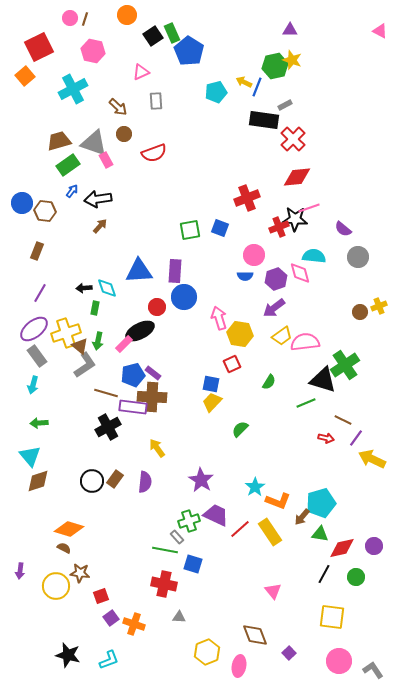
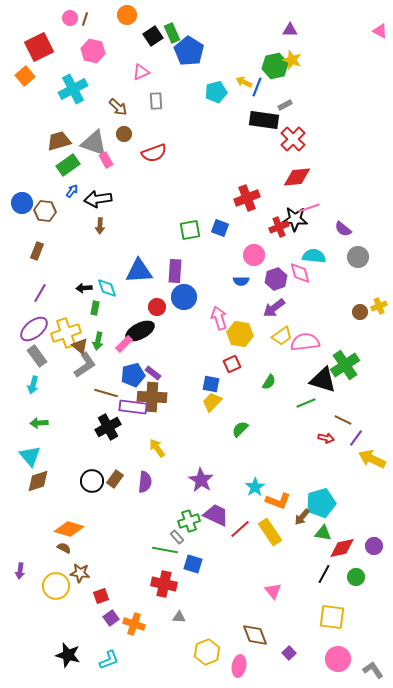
brown arrow at (100, 226): rotated 140 degrees clockwise
blue semicircle at (245, 276): moved 4 px left, 5 px down
green triangle at (320, 534): moved 3 px right, 1 px up
pink circle at (339, 661): moved 1 px left, 2 px up
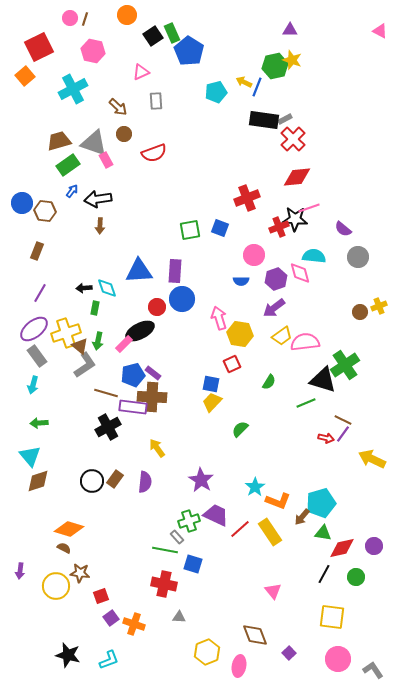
gray rectangle at (285, 105): moved 14 px down
blue circle at (184, 297): moved 2 px left, 2 px down
purple line at (356, 438): moved 13 px left, 4 px up
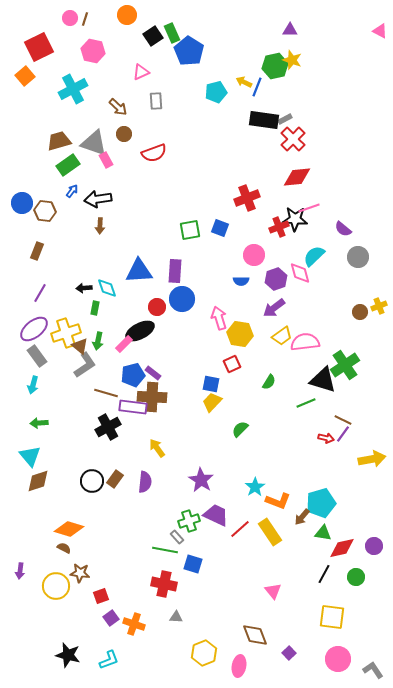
cyan semicircle at (314, 256): rotated 50 degrees counterclockwise
yellow arrow at (372, 459): rotated 144 degrees clockwise
gray triangle at (179, 617): moved 3 px left
yellow hexagon at (207, 652): moved 3 px left, 1 px down
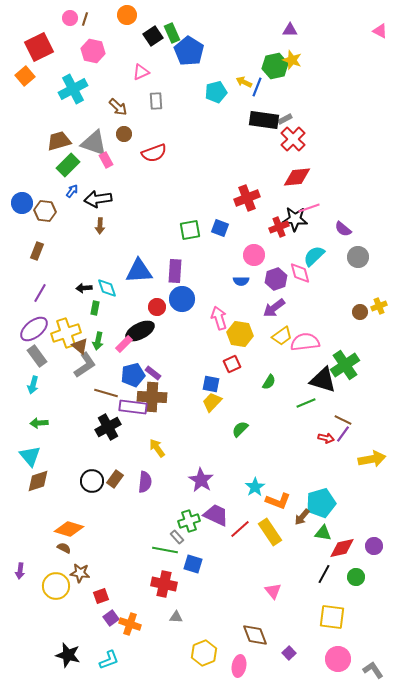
green rectangle at (68, 165): rotated 10 degrees counterclockwise
orange cross at (134, 624): moved 4 px left
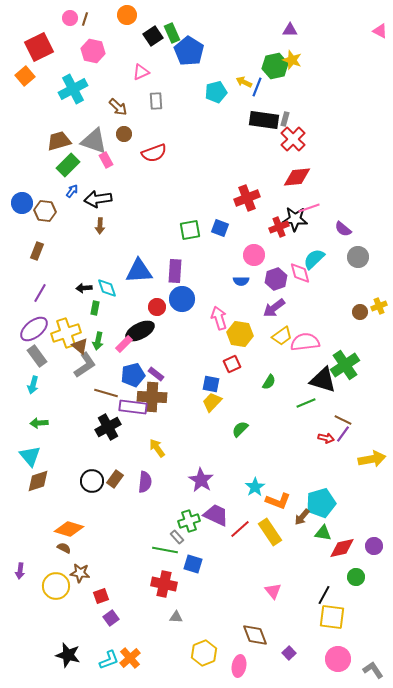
gray rectangle at (285, 119): rotated 48 degrees counterclockwise
gray triangle at (94, 143): moved 2 px up
cyan semicircle at (314, 256): moved 3 px down
purple rectangle at (153, 373): moved 3 px right, 1 px down
black line at (324, 574): moved 21 px down
orange cross at (130, 624): moved 34 px down; rotated 30 degrees clockwise
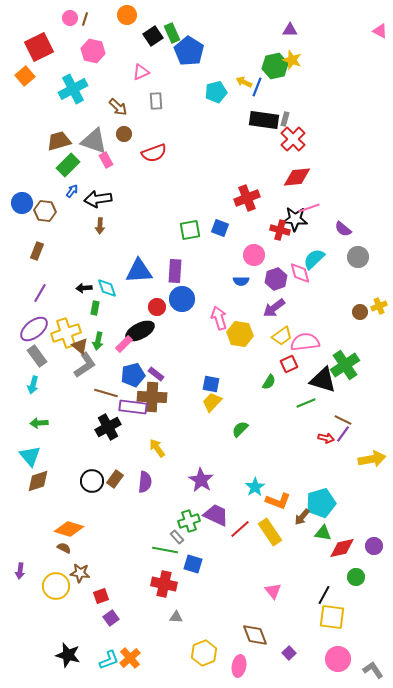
red cross at (279, 227): moved 1 px right, 3 px down; rotated 36 degrees clockwise
red square at (232, 364): moved 57 px right
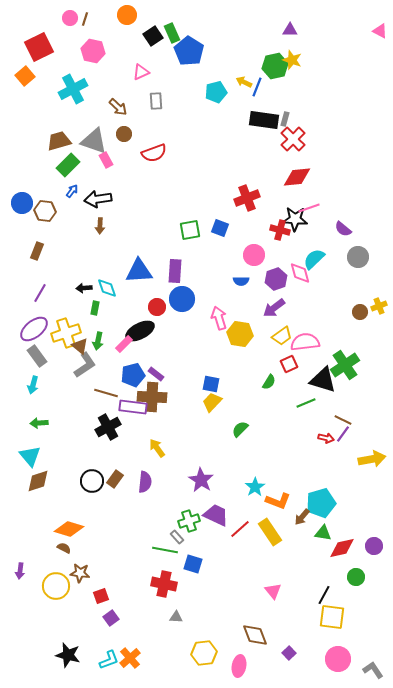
yellow hexagon at (204, 653): rotated 15 degrees clockwise
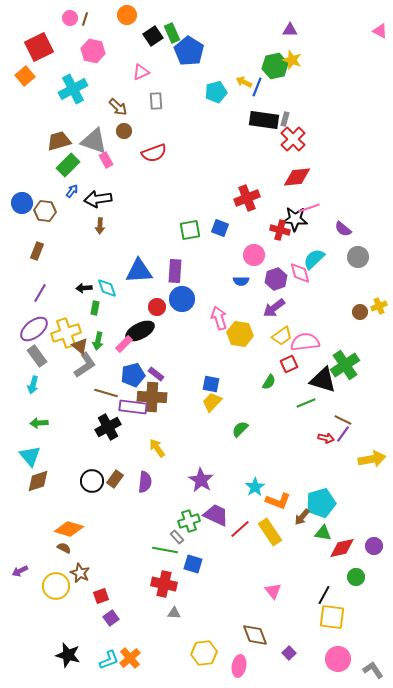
brown circle at (124, 134): moved 3 px up
purple arrow at (20, 571): rotated 56 degrees clockwise
brown star at (80, 573): rotated 18 degrees clockwise
gray triangle at (176, 617): moved 2 px left, 4 px up
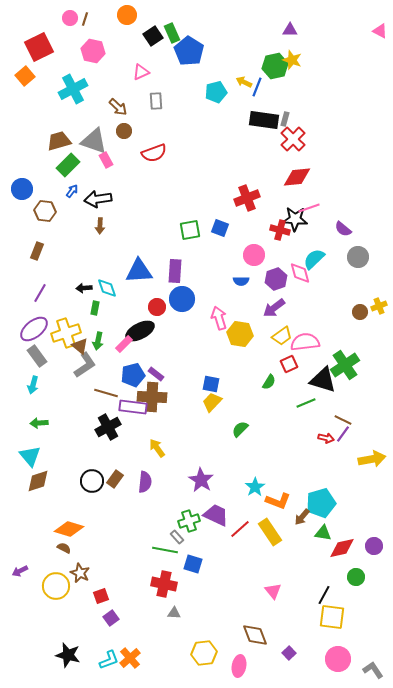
blue circle at (22, 203): moved 14 px up
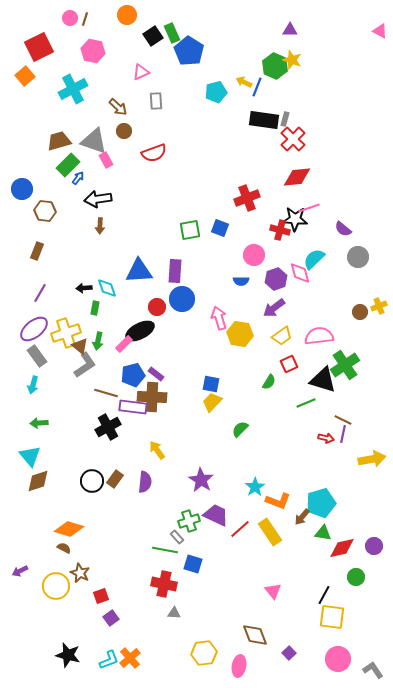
green hexagon at (275, 66): rotated 25 degrees counterclockwise
blue arrow at (72, 191): moved 6 px right, 13 px up
pink semicircle at (305, 342): moved 14 px right, 6 px up
purple line at (343, 434): rotated 24 degrees counterclockwise
yellow arrow at (157, 448): moved 2 px down
